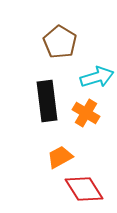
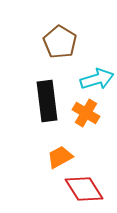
cyan arrow: moved 2 px down
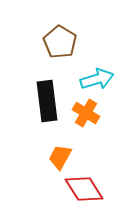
orange trapezoid: rotated 32 degrees counterclockwise
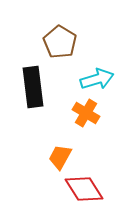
black rectangle: moved 14 px left, 14 px up
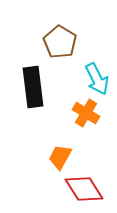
cyan arrow: rotated 80 degrees clockwise
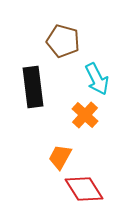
brown pentagon: moved 3 px right, 1 px up; rotated 16 degrees counterclockwise
orange cross: moved 1 px left, 2 px down; rotated 12 degrees clockwise
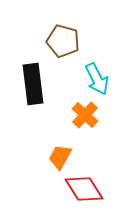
black rectangle: moved 3 px up
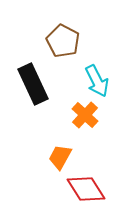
brown pentagon: rotated 12 degrees clockwise
cyan arrow: moved 2 px down
black rectangle: rotated 18 degrees counterclockwise
red diamond: moved 2 px right
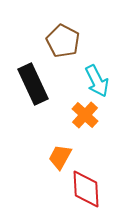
red diamond: rotated 30 degrees clockwise
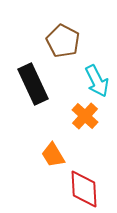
orange cross: moved 1 px down
orange trapezoid: moved 7 px left, 2 px up; rotated 60 degrees counterclockwise
red diamond: moved 2 px left
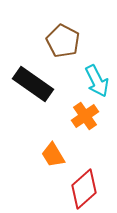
black rectangle: rotated 30 degrees counterclockwise
orange cross: rotated 12 degrees clockwise
red diamond: rotated 51 degrees clockwise
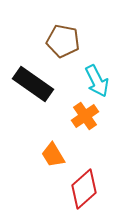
brown pentagon: rotated 16 degrees counterclockwise
